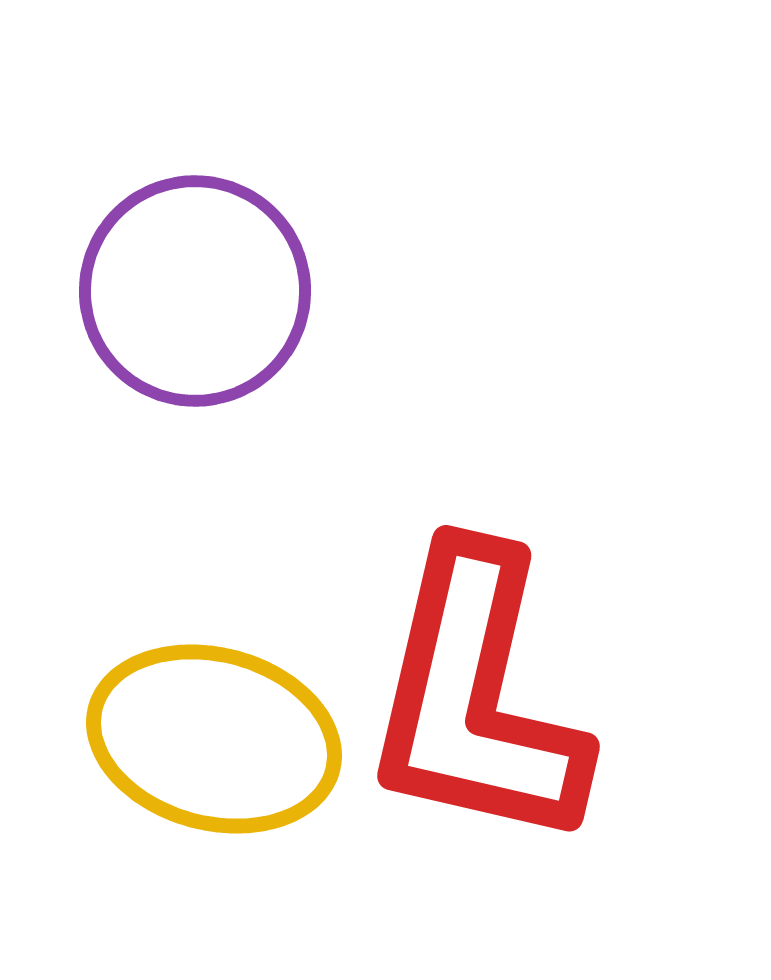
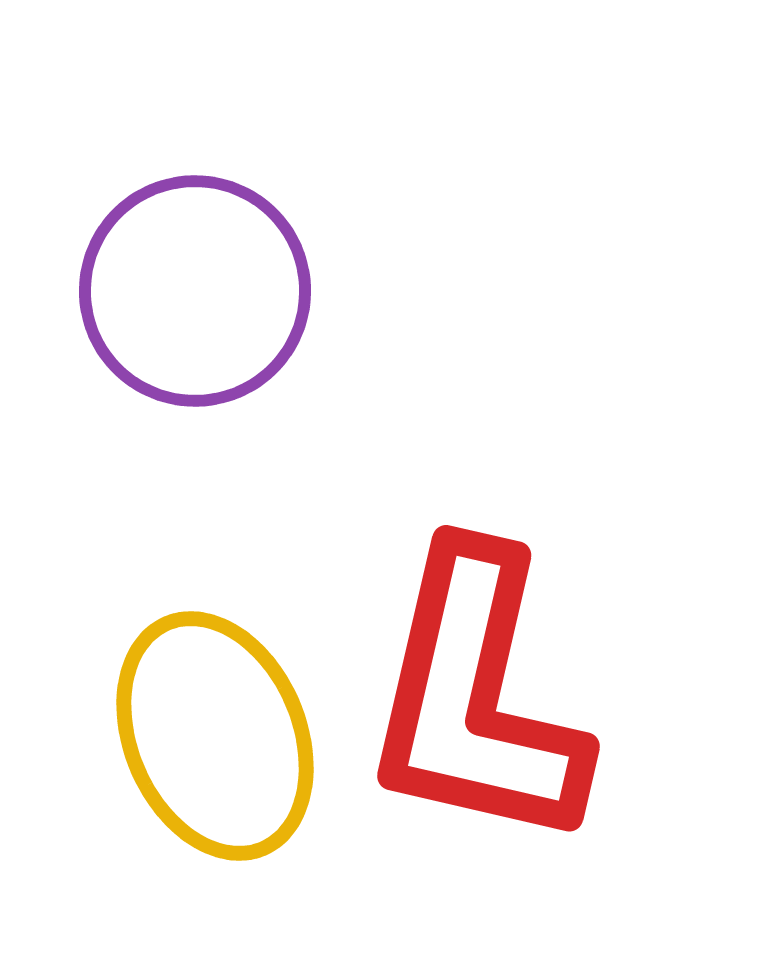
yellow ellipse: moved 1 px right, 3 px up; rotated 52 degrees clockwise
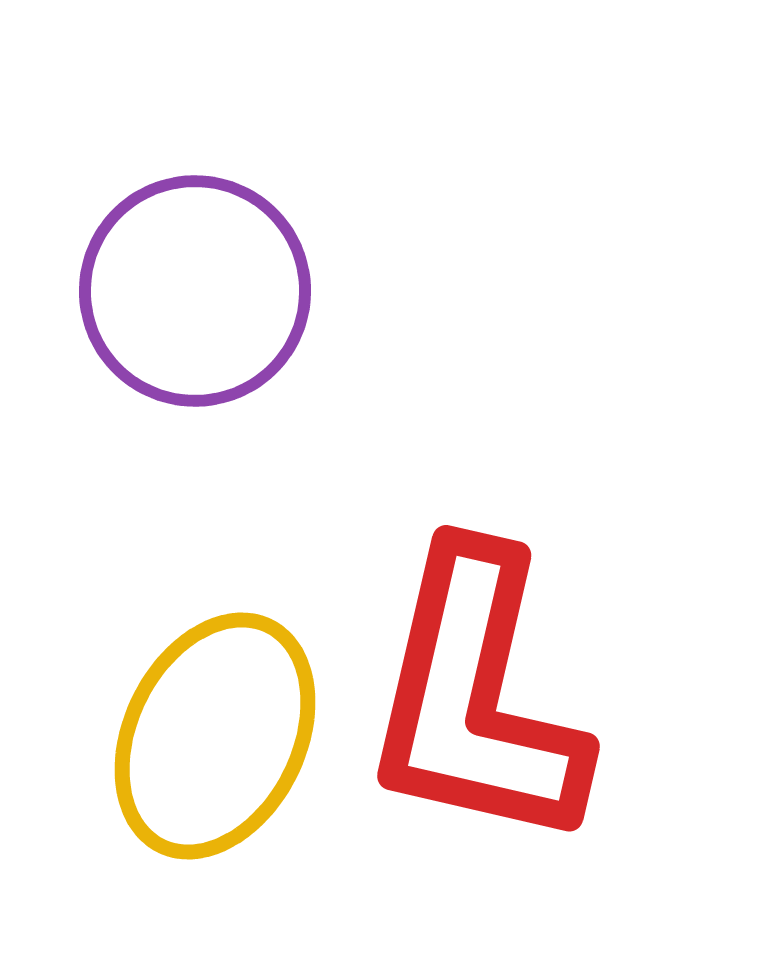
yellow ellipse: rotated 49 degrees clockwise
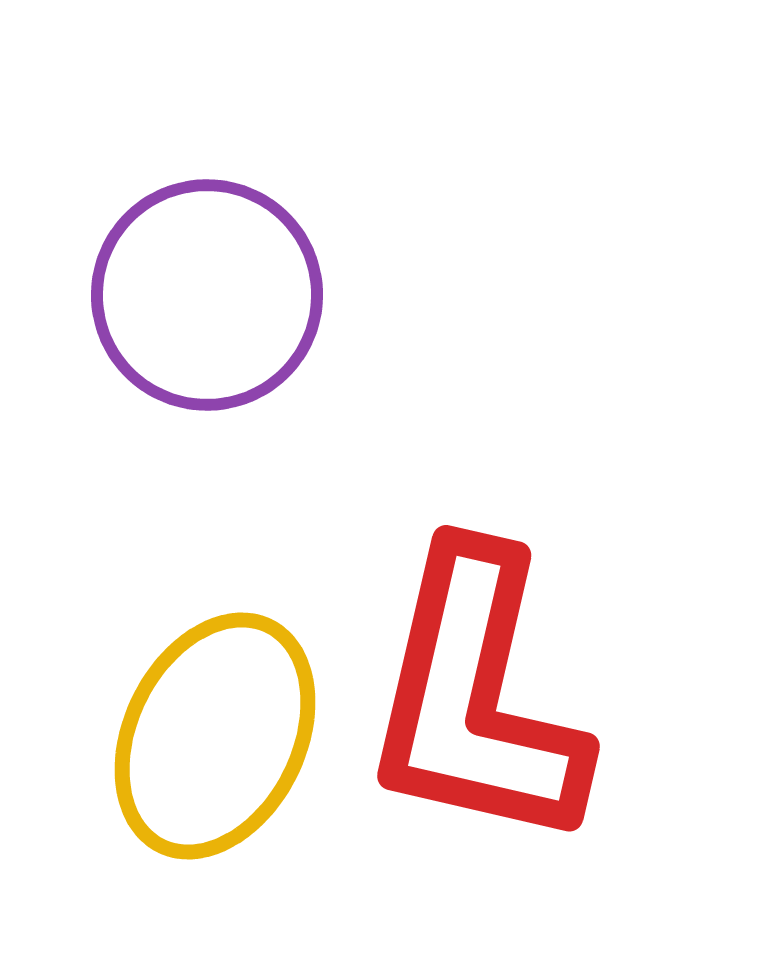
purple circle: moved 12 px right, 4 px down
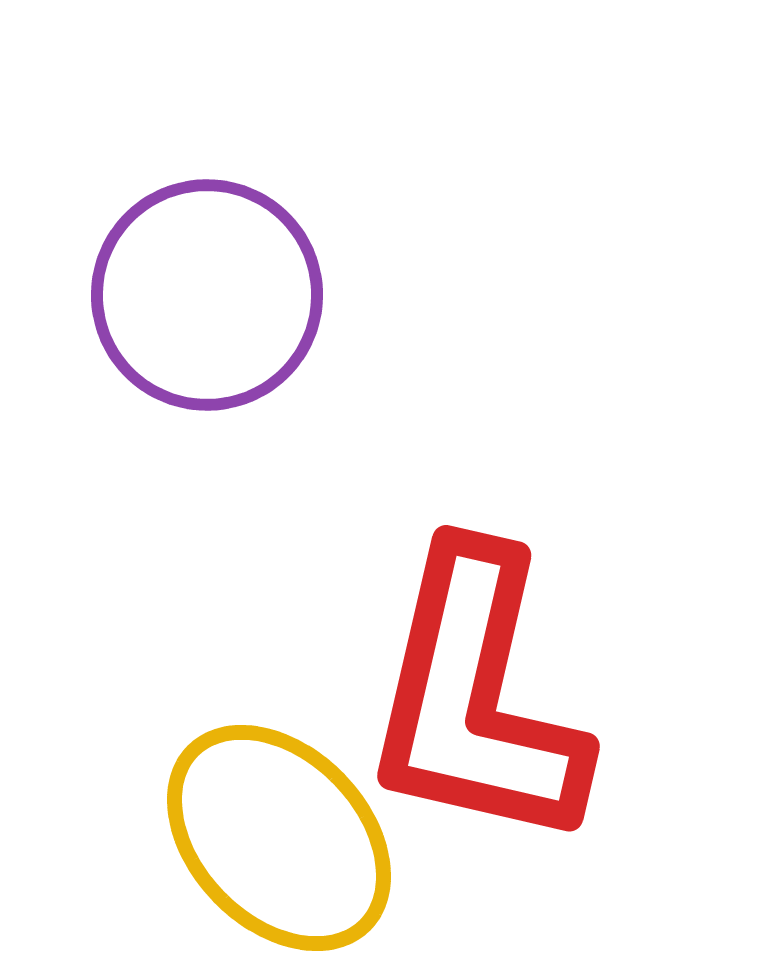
yellow ellipse: moved 64 px right, 102 px down; rotated 70 degrees counterclockwise
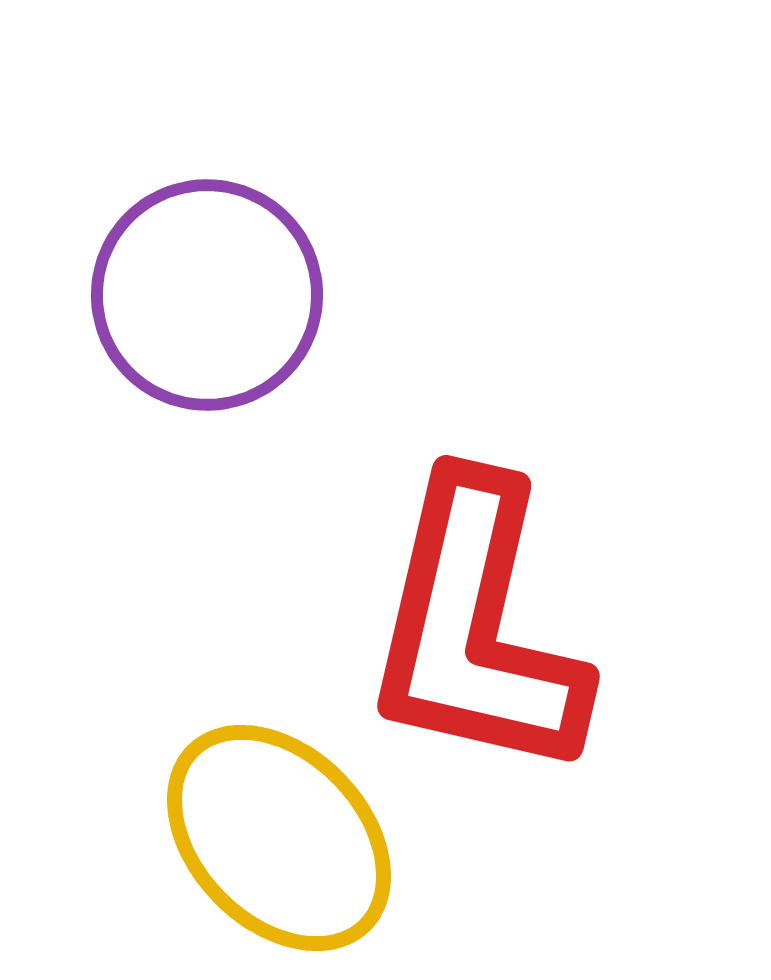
red L-shape: moved 70 px up
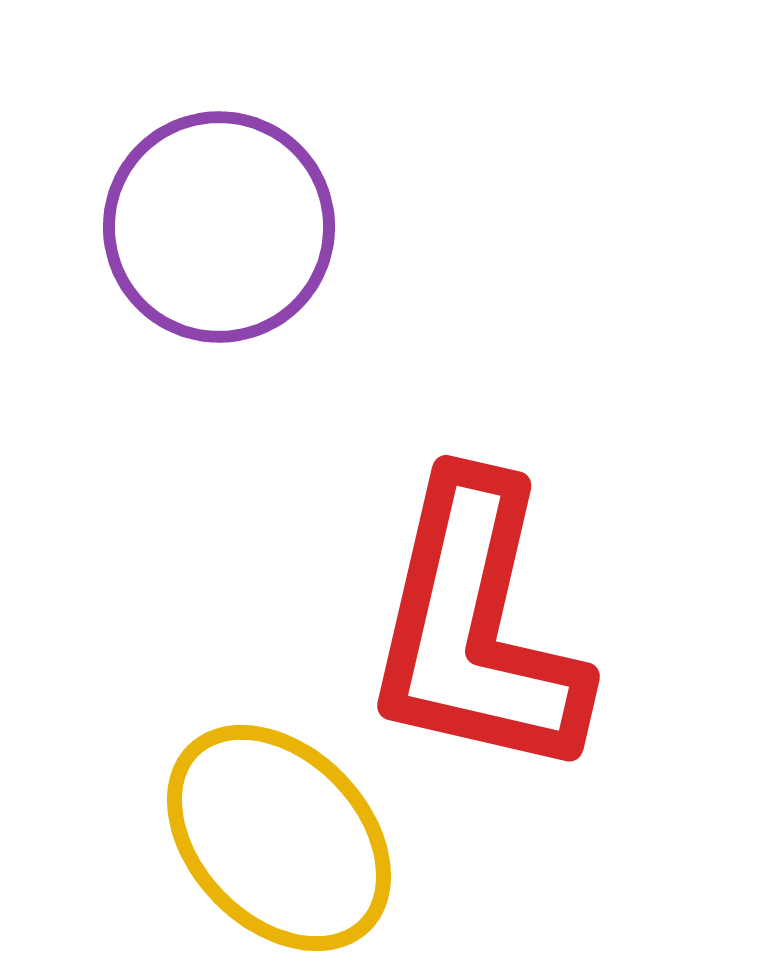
purple circle: moved 12 px right, 68 px up
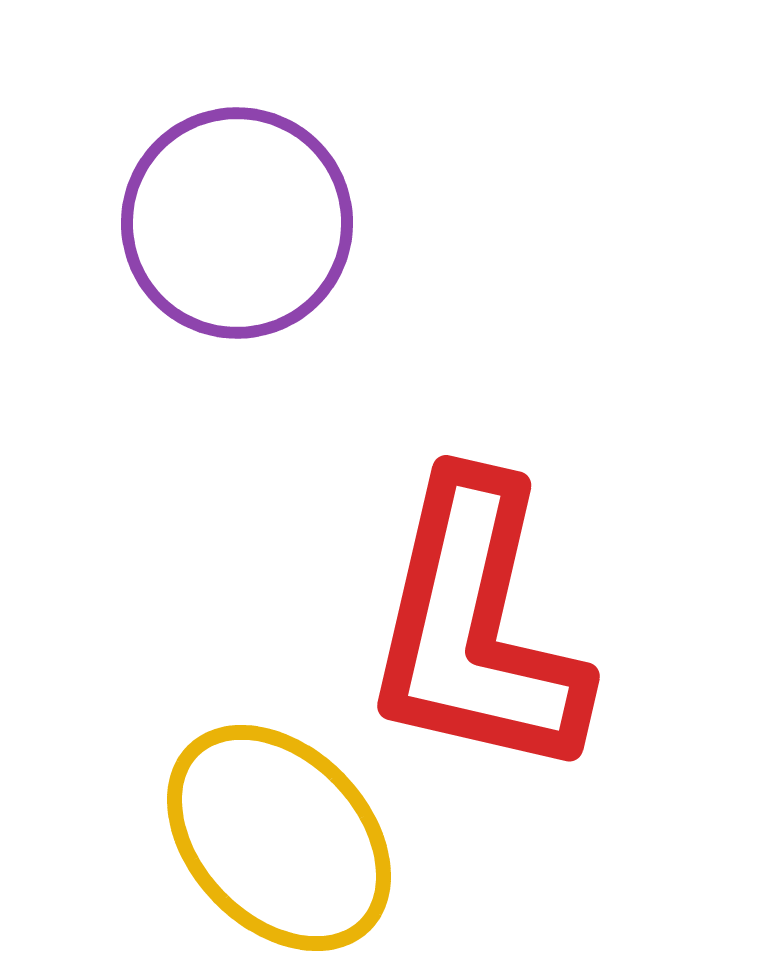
purple circle: moved 18 px right, 4 px up
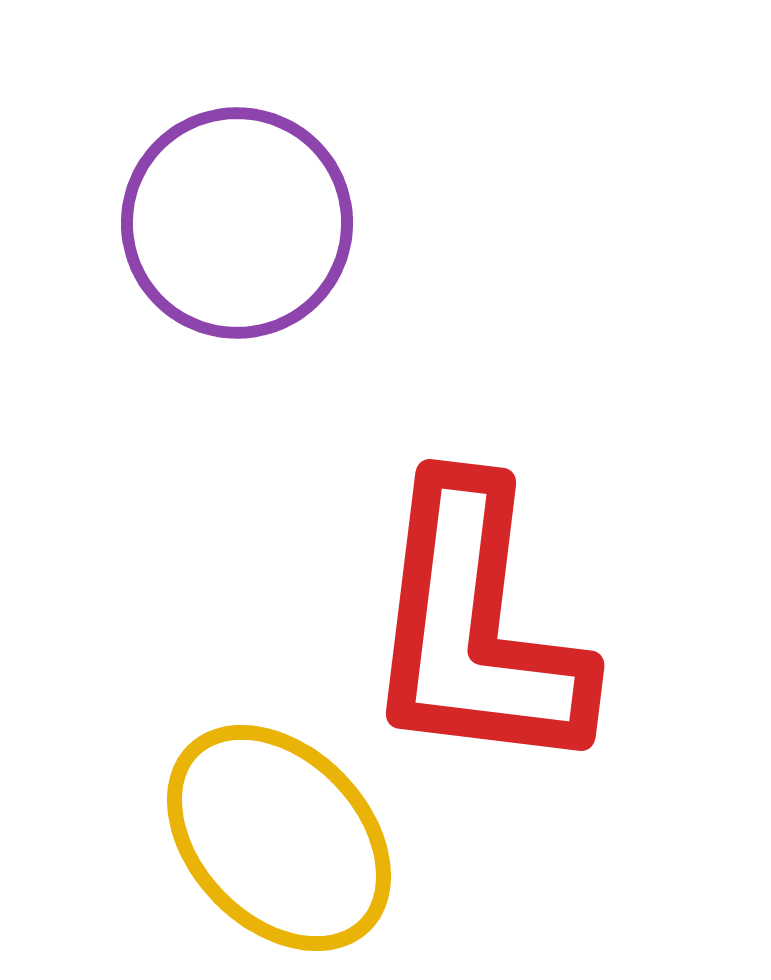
red L-shape: rotated 6 degrees counterclockwise
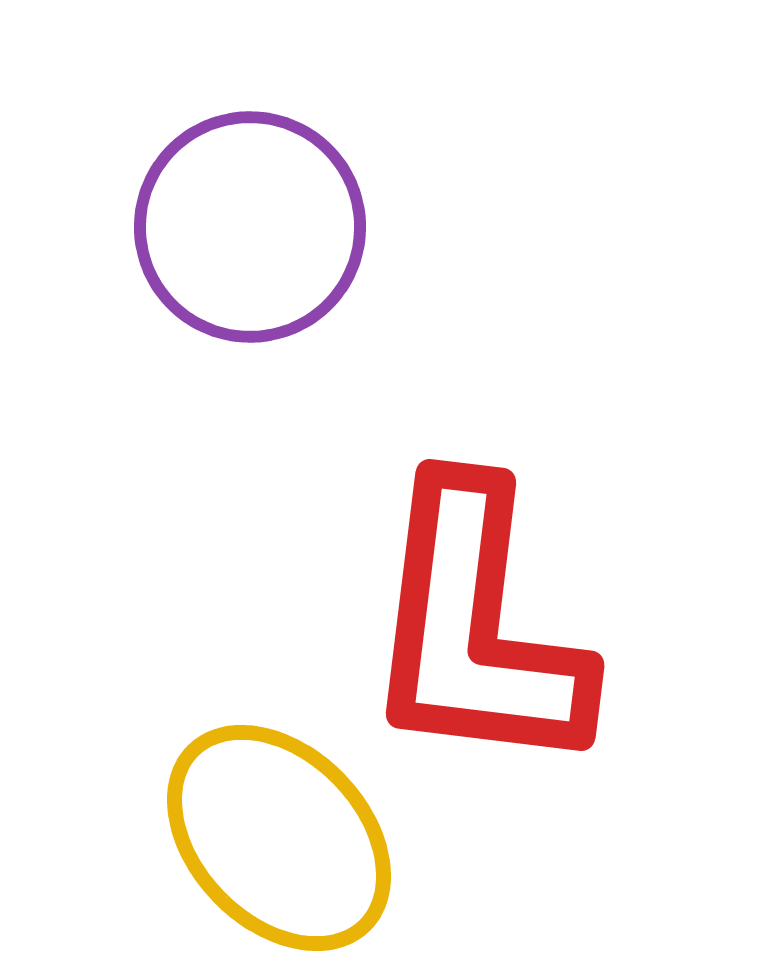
purple circle: moved 13 px right, 4 px down
